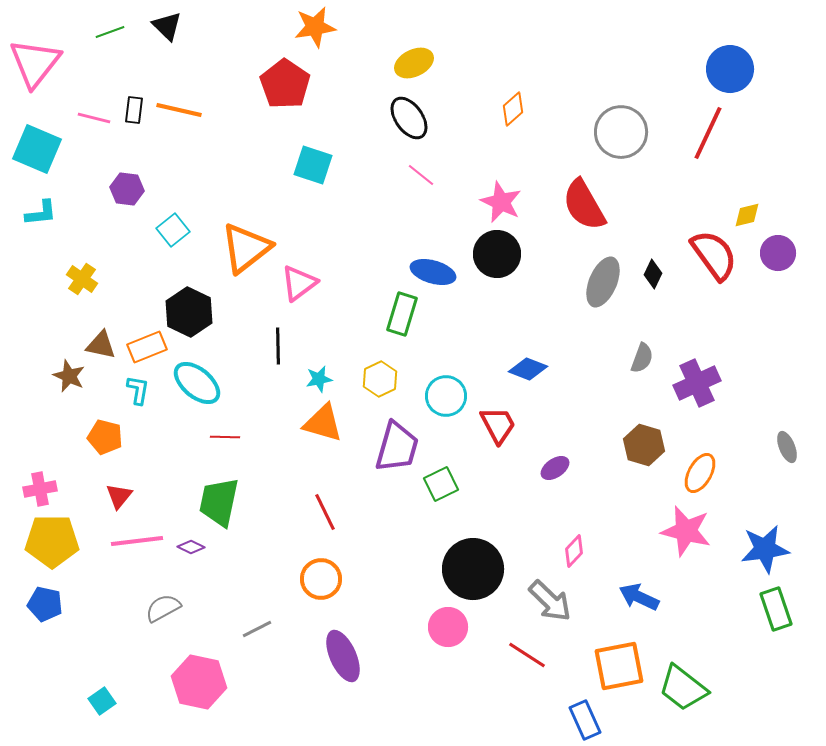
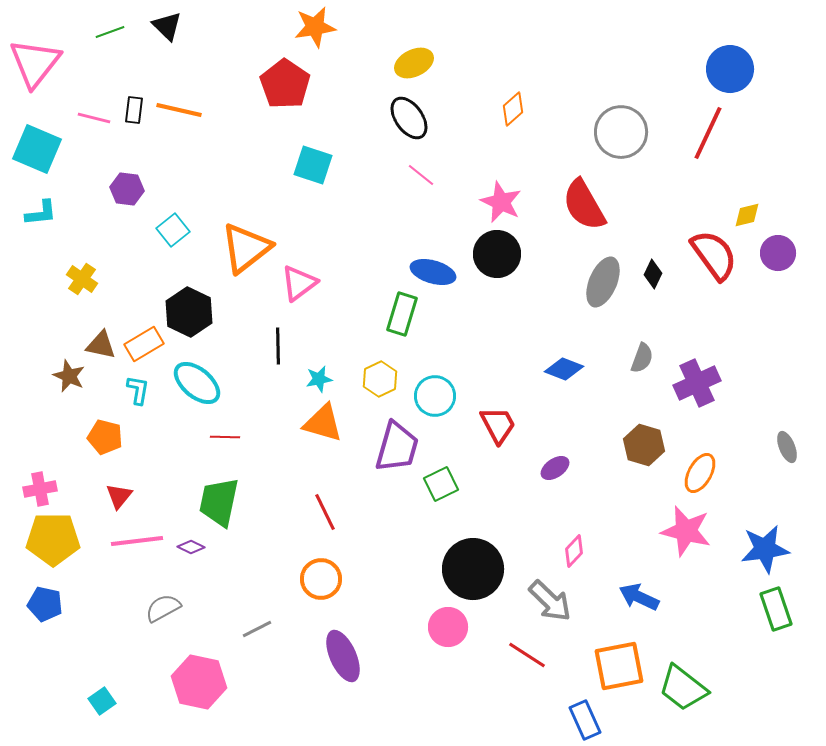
orange rectangle at (147, 347): moved 3 px left, 3 px up; rotated 9 degrees counterclockwise
blue diamond at (528, 369): moved 36 px right
cyan circle at (446, 396): moved 11 px left
yellow pentagon at (52, 541): moved 1 px right, 2 px up
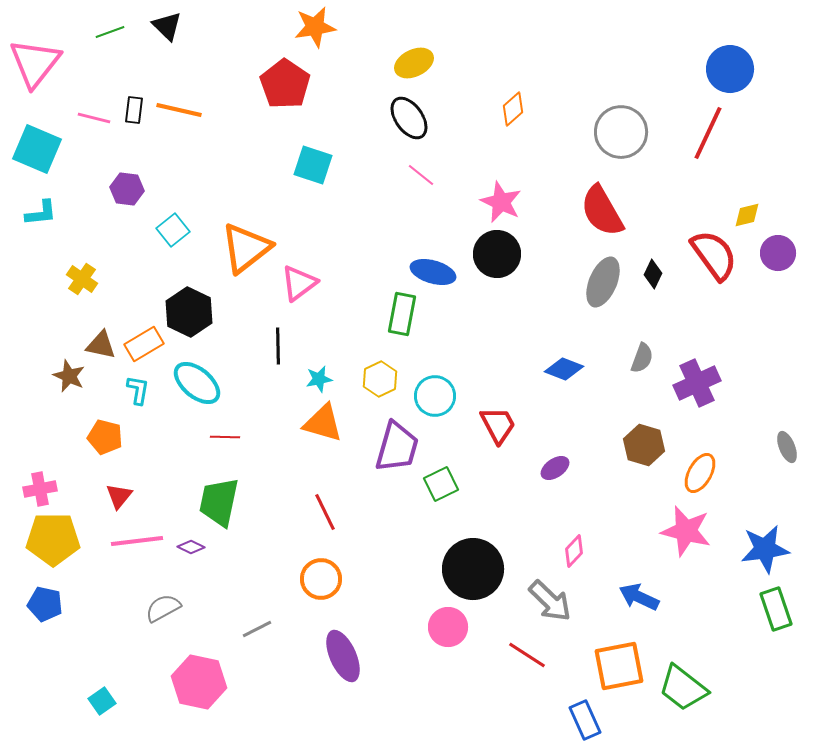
red semicircle at (584, 205): moved 18 px right, 6 px down
green rectangle at (402, 314): rotated 6 degrees counterclockwise
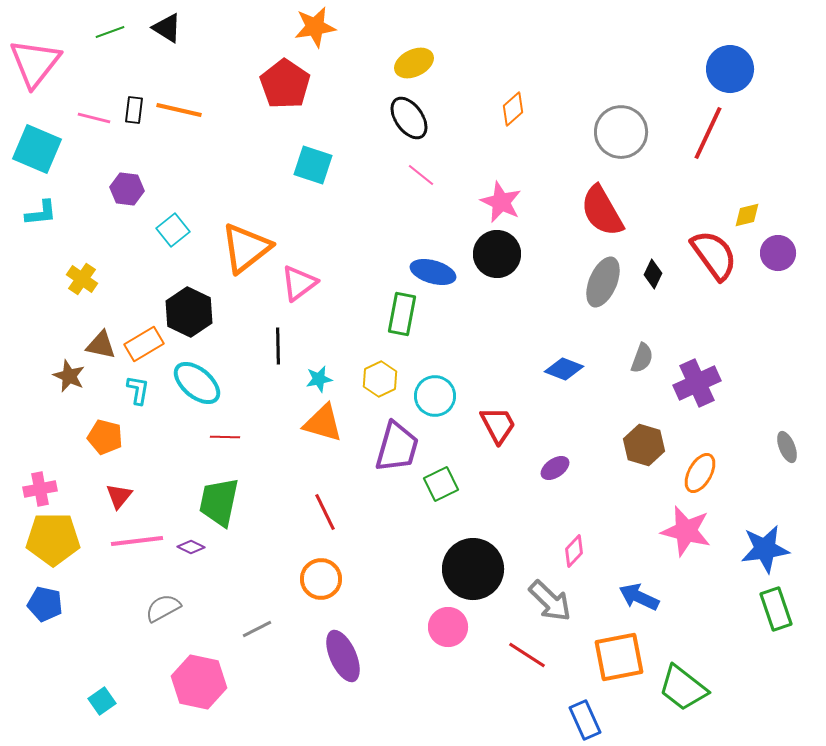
black triangle at (167, 26): moved 2 px down; rotated 12 degrees counterclockwise
orange square at (619, 666): moved 9 px up
